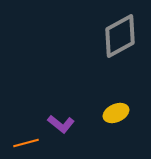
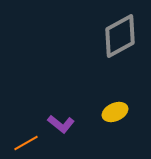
yellow ellipse: moved 1 px left, 1 px up
orange line: rotated 15 degrees counterclockwise
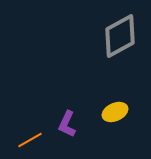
purple L-shape: moved 6 px right; rotated 76 degrees clockwise
orange line: moved 4 px right, 3 px up
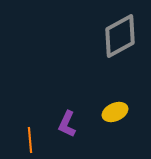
orange line: rotated 65 degrees counterclockwise
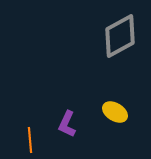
yellow ellipse: rotated 55 degrees clockwise
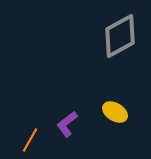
purple L-shape: rotated 28 degrees clockwise
orange line: rotated 35 degrees clockwise
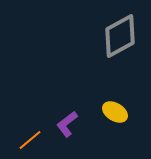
orange line: rotated 20 degrees clockwise
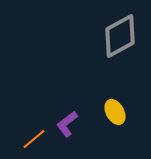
yellow ellipse: rotated 30 degrees clockwise
orange line: moved 4 px right, 1 px up
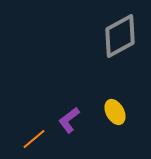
purple L-shape: moved 2 px right, 4 px up
